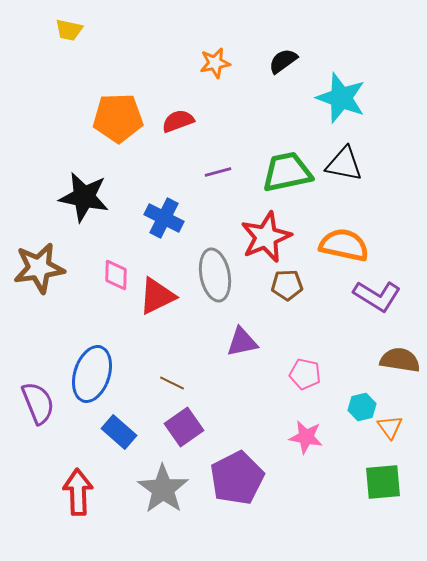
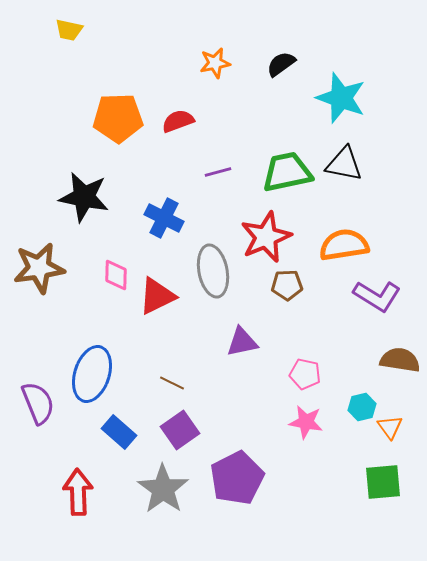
black semicircle: moved 2 px left, 3 px down
orange semicircle: rotated 21 degrees counterclockwise
gray ellipse: moved 2 px left, 4 px up
purple square: moved 4 px left, 3 px down
pink star: moved 15 px up
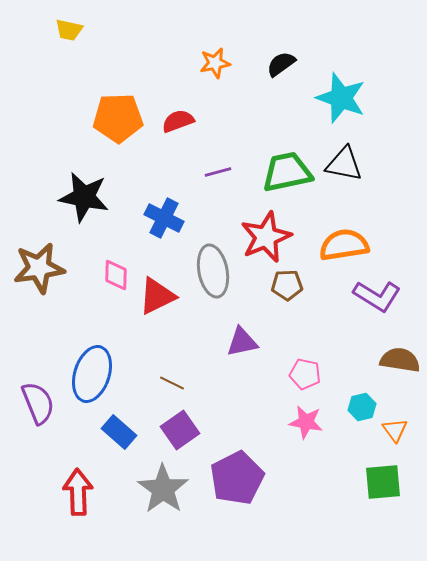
orange triangle: moved 5 px right, 3 px down
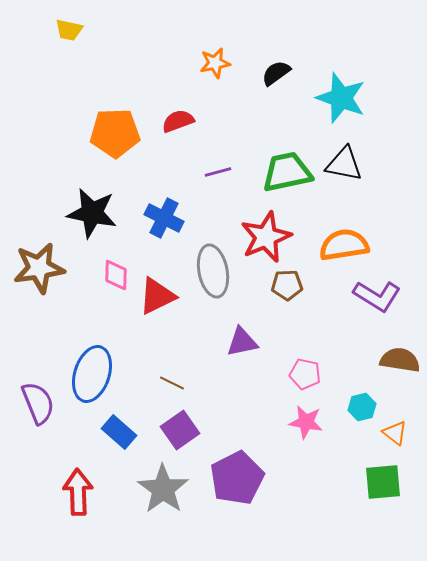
black semicircle: moved 5 px left, 9 px down
orange pentagon: moved 3 px left, 15 px down
black star: moved 8 px right, 16 px down
orange triangle: moved 3 px down; rotated 16 degrees counterclockwise
